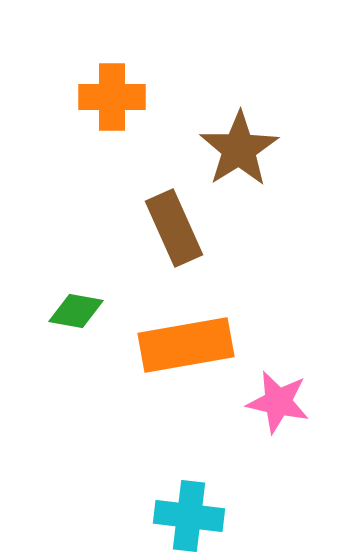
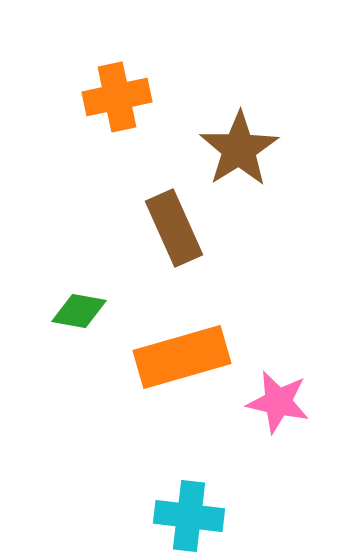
orange cross: moved 5 px right; rotated 12 degrees counterclockwise
green diamond: moved 3 px right
orange rectangle: moved 4 px left, 12 px down; rotated 6 degrees counterclockwise
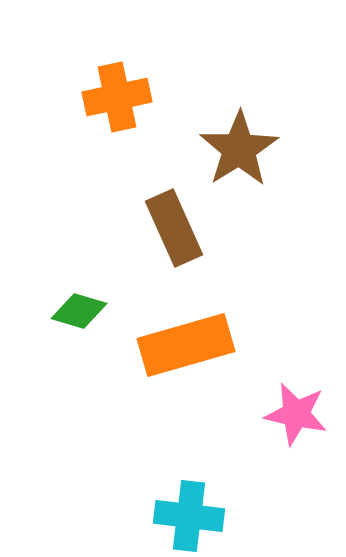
green diamond: rotated 6 degrees clockwise
orange rectangle: moved 4 px right, 12 px up
pink star: moved 18 px right, 12 px down
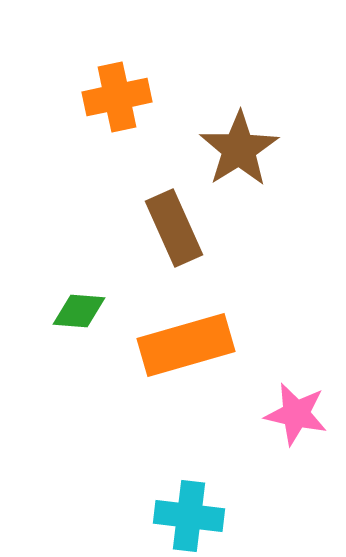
green diamond: rotated 12 degrees counterclockwise
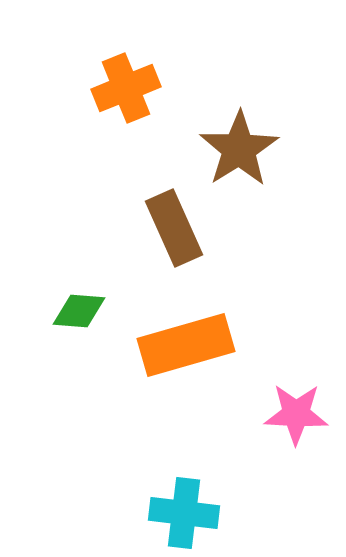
orange cross: moved 9 px right, 9 px up; rotated 10 degrees counterclockwise
pink star: rotated 10 degrees counterclockwise
cyan cross: moved 5 px left, 3 px up
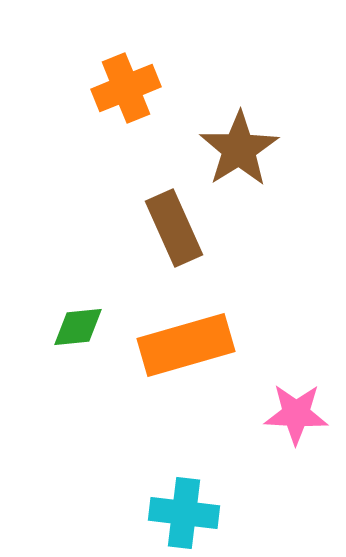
green diamond: moved 1 px left, 16 px down; rotated 10 degrees counterclockwise
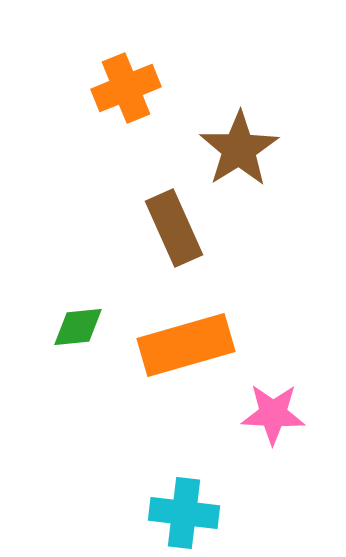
pink star: moved 23 px left
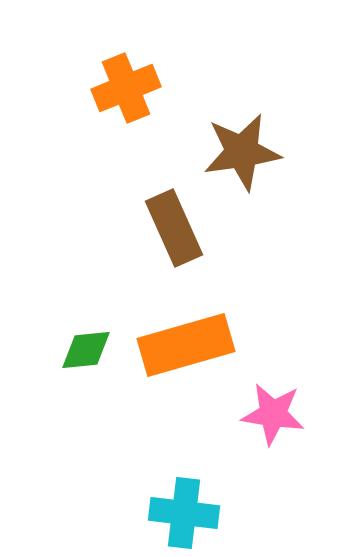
brown star: moved 3 px right, 3 px down; rotated 24 degrees clockwise
green diamond: moved 8 px right, 23 px down
pink star: rotated 6 degrees clockwise
